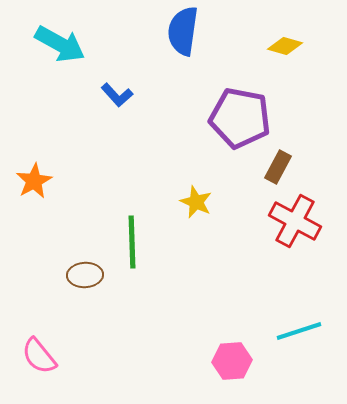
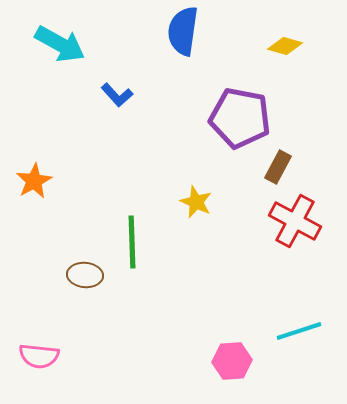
brown ellipse: rotated 8 degrees clockwise
pink semicircle: rotated 45 degrees counterclockwise
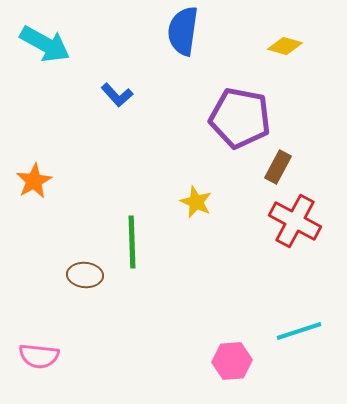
cyan arrow: moved 15 px left
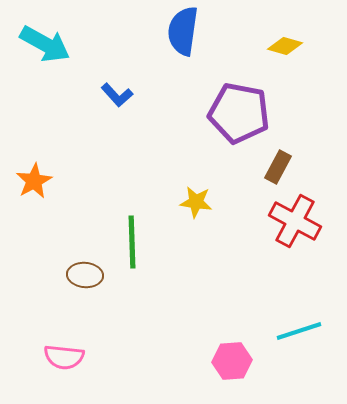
purple pentagon: moved 1 px left, 5 px up
yellow star: rotated 16 degrees counterclockwise
pink semicircle: moved 25 px right, 1 px down
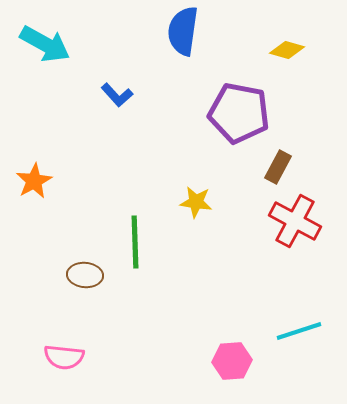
yellow diamond: moved 2 px right, 4 px down
green line: moved 3 px right
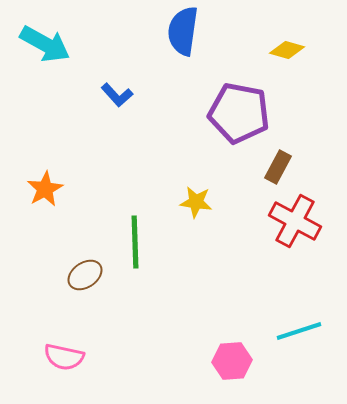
orange star: moved 11 px right, 8 px down
brown ellipse: rotated 40 degrees counterclockwise
pink semicircle: rotated 6 degrees clockwise
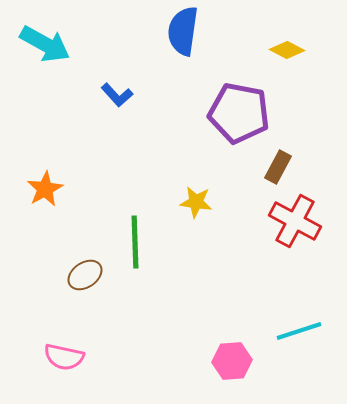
yellow diamond: rotated 12 degrees clockwise
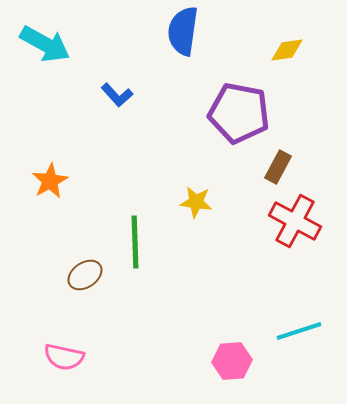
yellow diamond: rotated 36 degrees counterclockwise
orange star: moved 5 px right, 8 px up
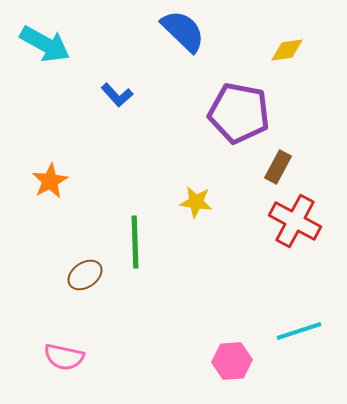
blue semicircle: rotated 126 degrees clockwise
